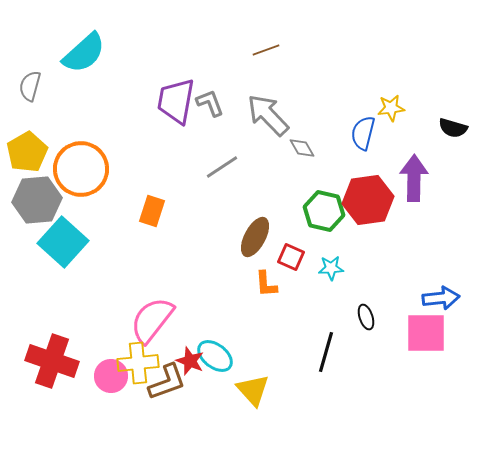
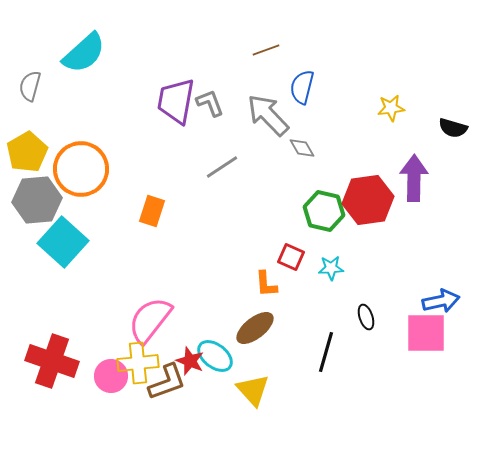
blue semicircle: moved 61 px left, 46 px up
brown ellipse: moved 91 px down; rotated 24 degrees clockwise
blue arrow: moved 3 px down; rotated 6 degrees counterclockwise
pink semicircle: moved 2 px left
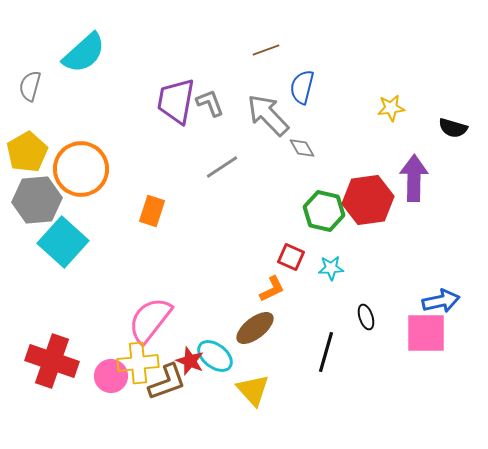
orange L-shape: moved 6 px right, 5 px down; rotated 112 degrees counterclockwise
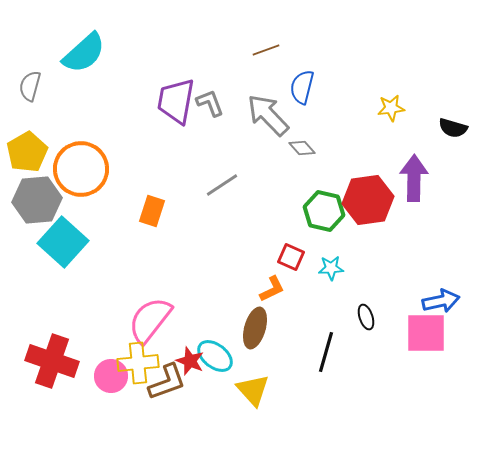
gray diamond: rotated 12 degrees counterclockwise
gray line: moved 18 px down
brown ellipse: rotated 36 degrees counterclockwise
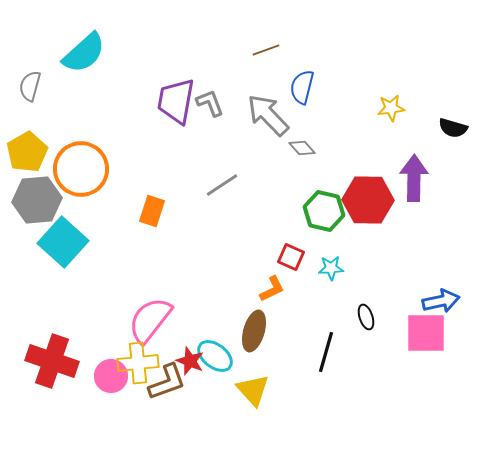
red hexagon: rotated 9 degrees clockwise
brown ellipse: moved 1 px left, 3 px down
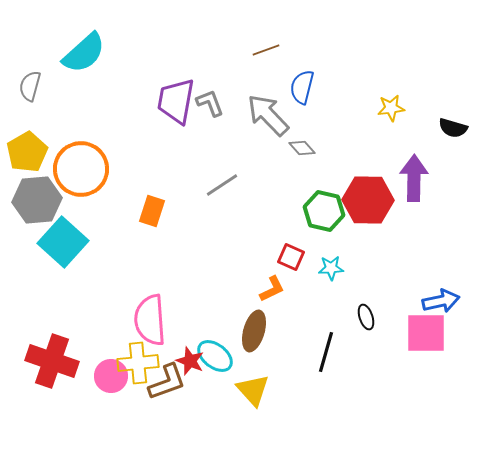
pink semicircle: rotated 42 degrees counterclockwise
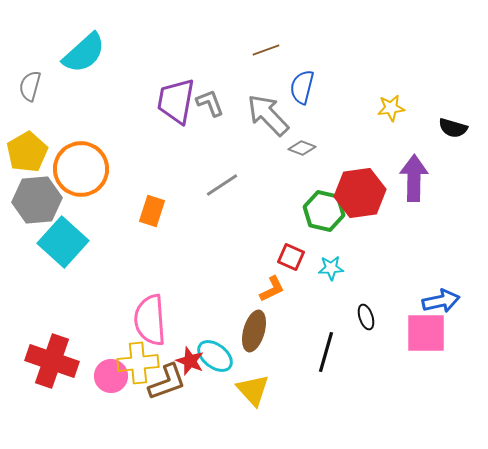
gray diamond: rotated 28 degrees counterclockwise
red hexagon: moved 8 px left, 7 px up; rotated 9 degrees counterclockwise
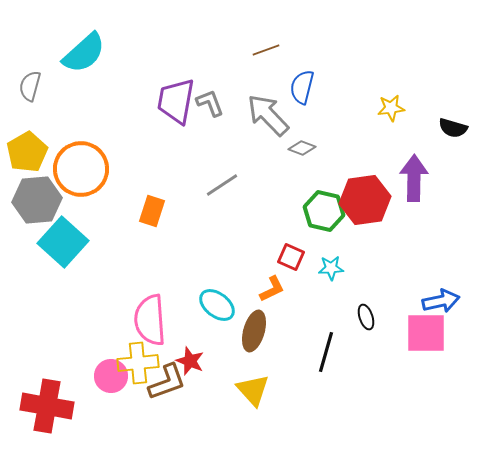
red hexagon: moved 5 px right, 7 px down
cyan ellipse: moved 2 px right, 51 px up
red cross: moved 5 px left, 45 px down; rotated 9 degrees counterclockwise
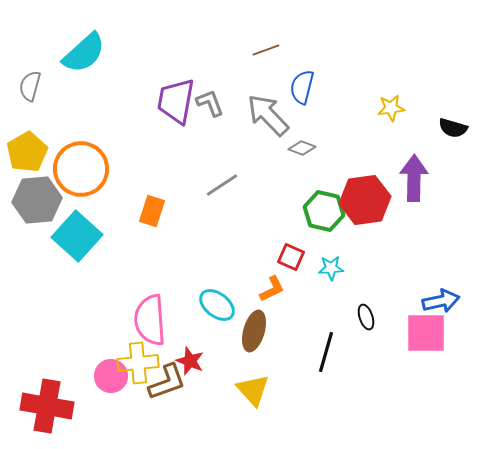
cyan square: moved 14 px right, 6 px up
